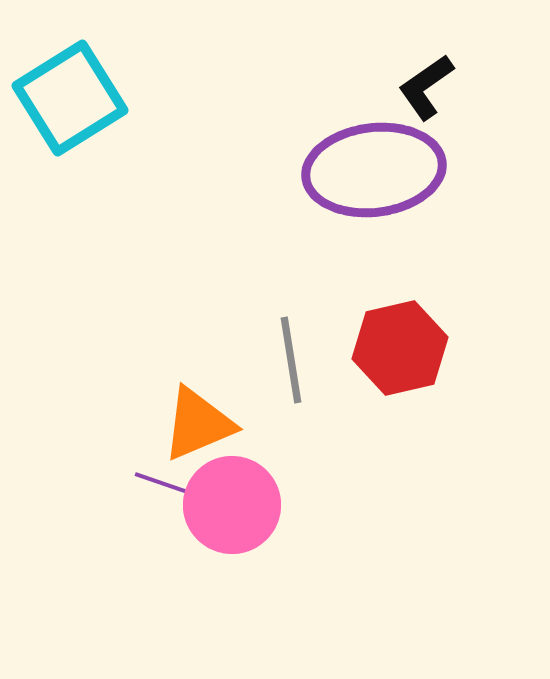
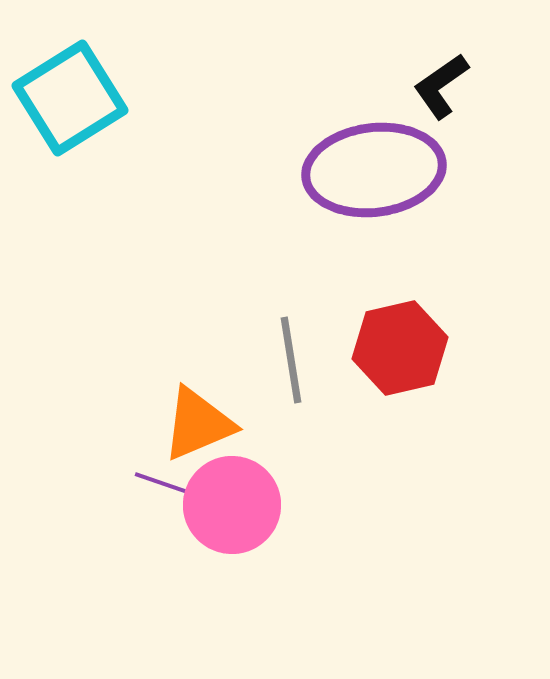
black L-shape: moved 15 px right, 1 px up
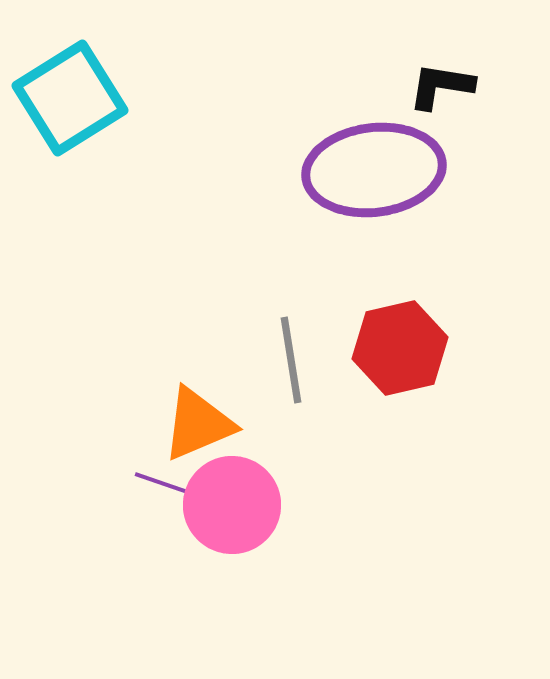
black L-shape: rotated 44 degrees clockwise
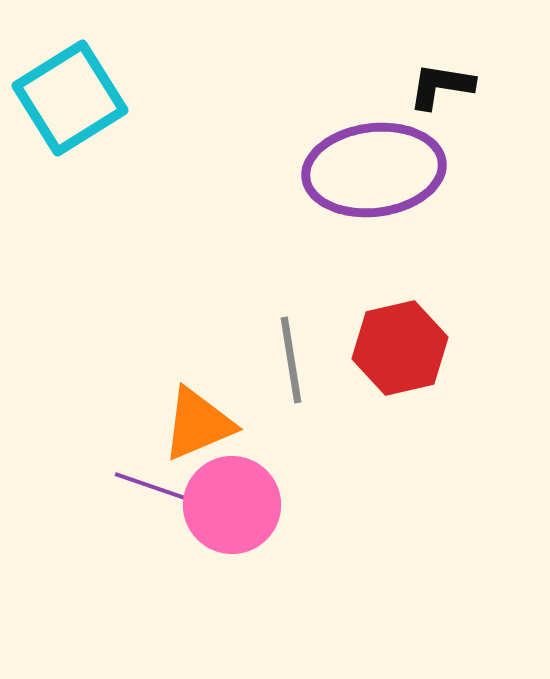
purple line: moved 20 px left
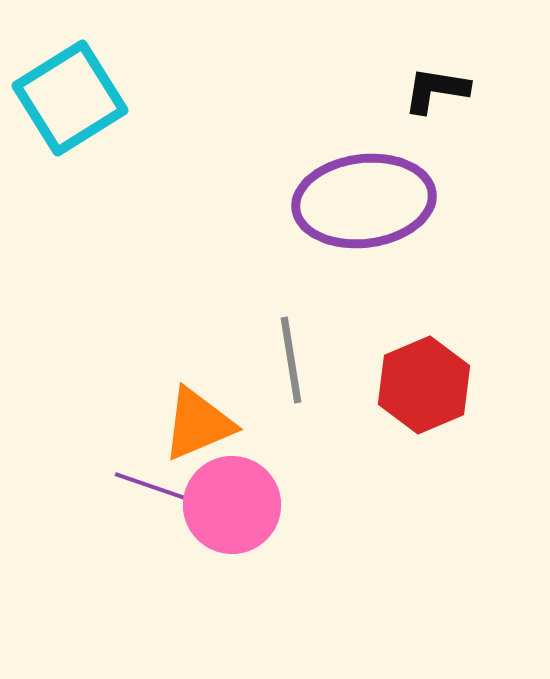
black L-shape: moved 5 px left, 4 px down
purple ellipse: moved 10 px left, 31 px down
red hexagon: moved 24 px right, 37 px down; rotated 10 degrees counterclockwise
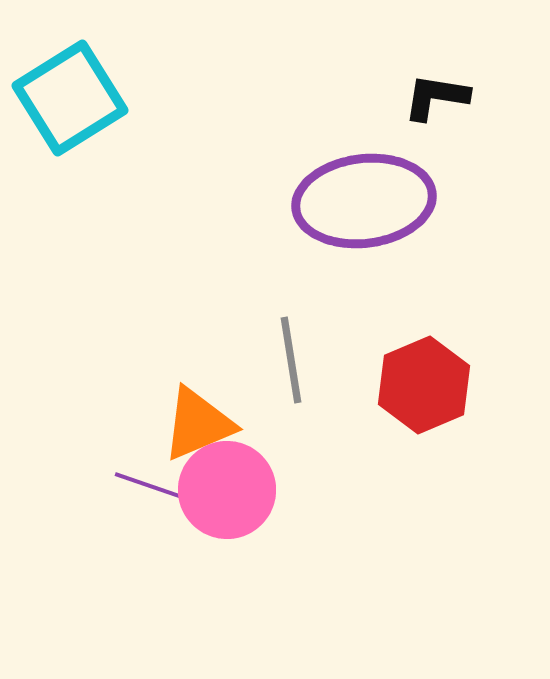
black L-shape: moved 7 px down
pink circle: moved 5 px left, 15 px up
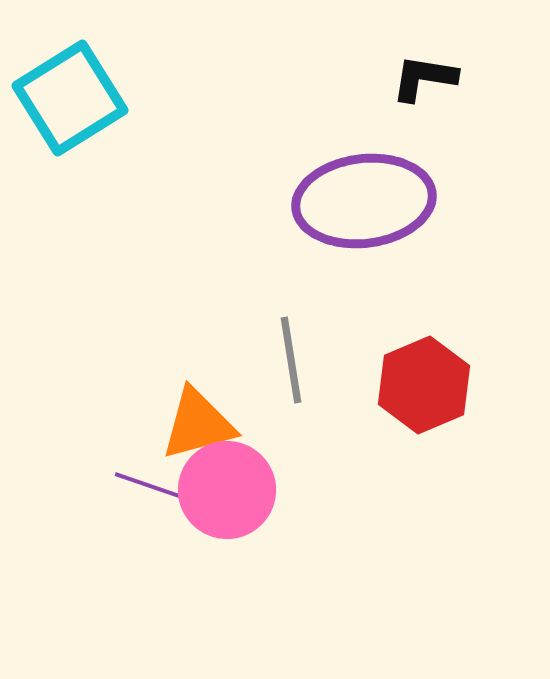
black L-shape: moved 12 px left, 19 px up
orange triangle: rotated 8 degrees clockwise
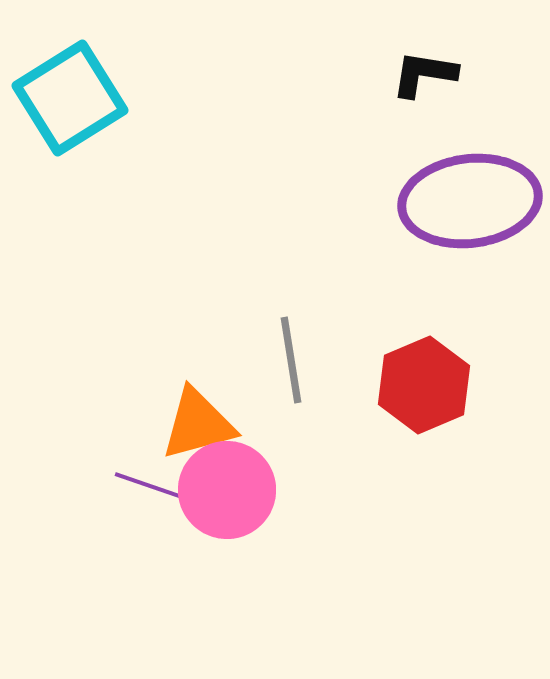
black L-shape: moved 4 px up
purple ellipse: moved 106 px right
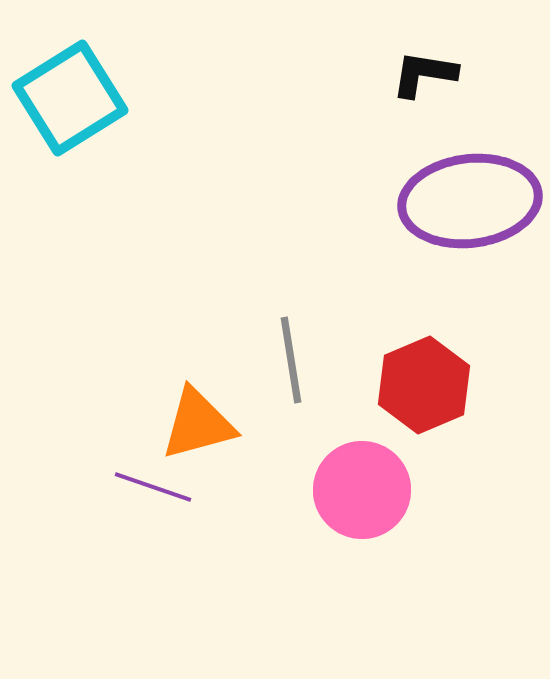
pink circle: moved 135 px right
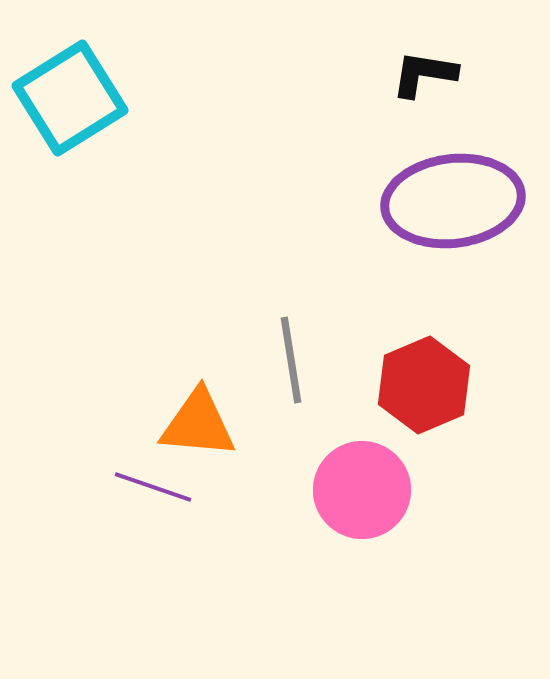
purple ellipse: moved 17 px left
orange triangle: rotated 20 degrees clockwise
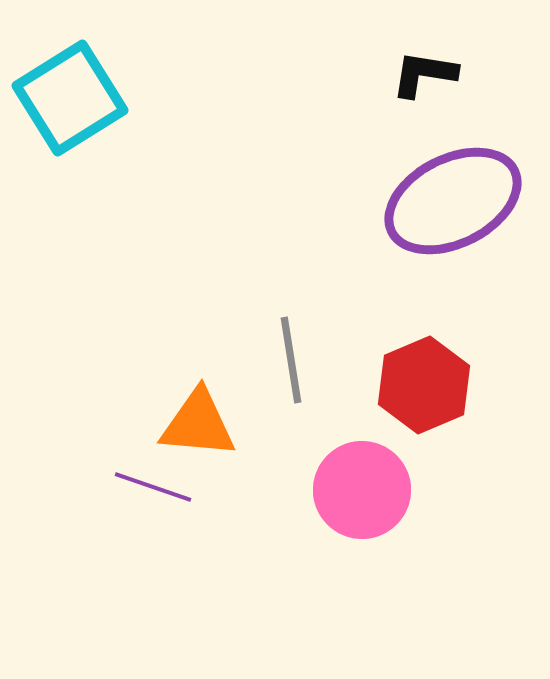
purple ellipse: rotated 20 degrees counterclockwise
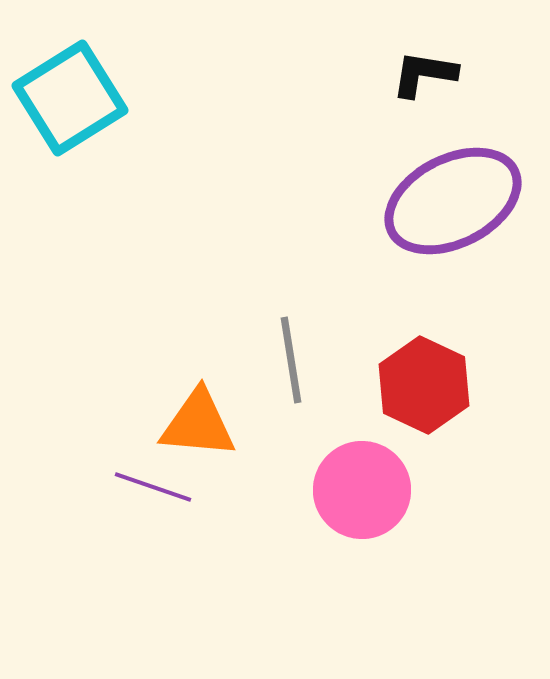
red hexagon: rotated 12 degrees counterclockwise
